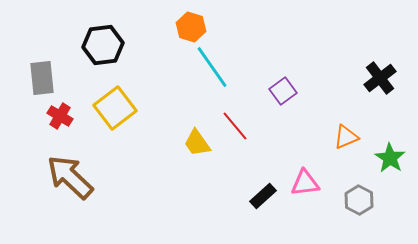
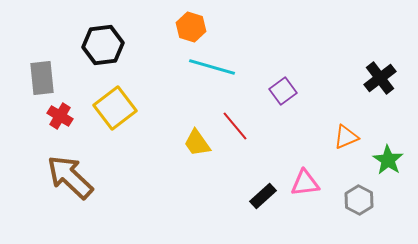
cyan line: rotated 39 degrees counterclockwise
green star: moved 2 px left, 2 px down
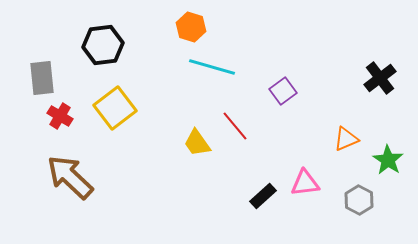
orange triangle: moved 2 px down
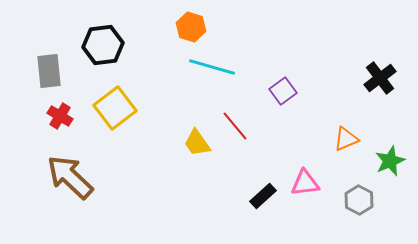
gray rectangle: moved 7 px right, 7 px up
green star: moved 2 px right, 1 px down; rotated 16 degrees clockwise
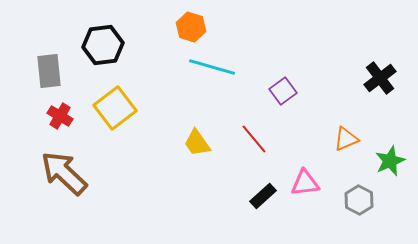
red line: moved 19 px right, 13 px down
brown arrow: moved 6 px left, 4 px up
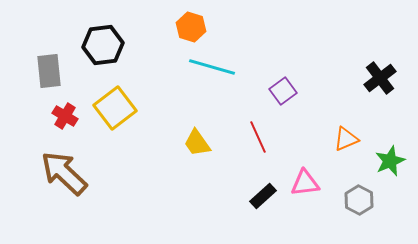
red cross: moved 5 px right
red line: moved 4 px right, 2 px up; rotated 16 degrees clockwise
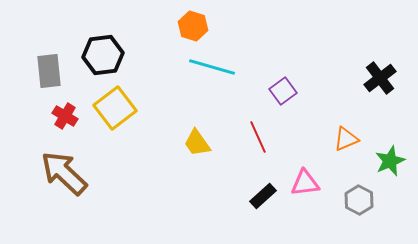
orange hexagon: moved 2 px right, 1 px up
black hexagon: moved 10 px down
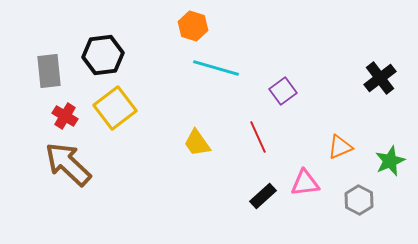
cyan line: moved 4 px right, 1 px down
orange triangle: moved 6 px left, 8 px down
brown arrow: moved 4 px right, 9 px up
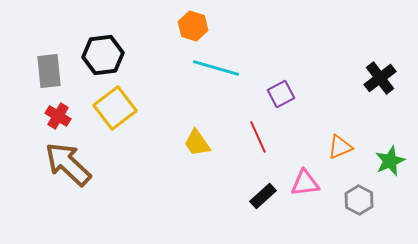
purple square: moved 2 px left, 3 px down; rotated 8 degrees clockwise
red cross: moved 7 px left
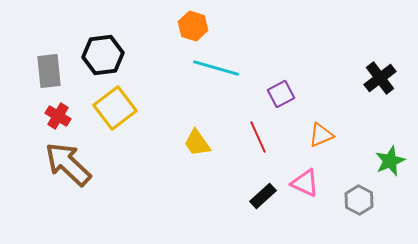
orange triangle: moved 19 px left, 12 px up
pink triangle: rotated 32 degrees clockwise
